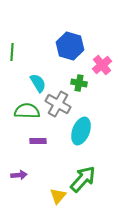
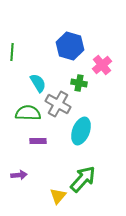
green semicircle: moved 1 px right, 2 px down
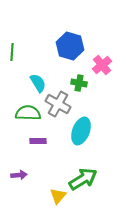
green arrow: rotated 16 degrees clockwise
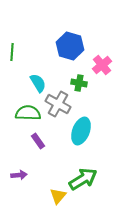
purple rectangle: rotated 56 degrees clockwise
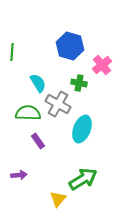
cyan ellipse: moved 1 px right, 2 px up
yellow triangle: moved 3 px down
